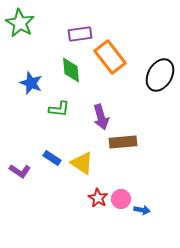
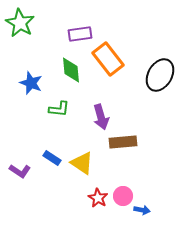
orange rectangle: moved 2 px left, 2 px down
pink circle: moved 2 px right, 3 px up
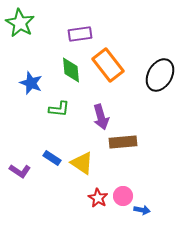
orange rectangle: moved 6 px down
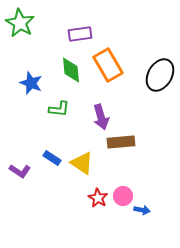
orange rectangle: rotated 8 degrees clockwise
brown rectangle: moved 2 px left
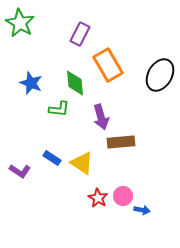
purple rectangle: rotated 55 degrees counterclockwise
green diamond: moved 4 px right, 13 px down
